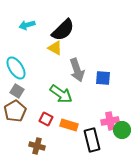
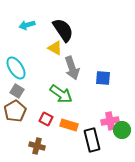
black semicircle: rotated 80 degrees counterclockwise
gray arrow: moved 5 px left, 2 px up
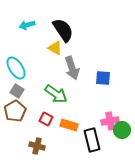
green arrow: moved 5 px left
